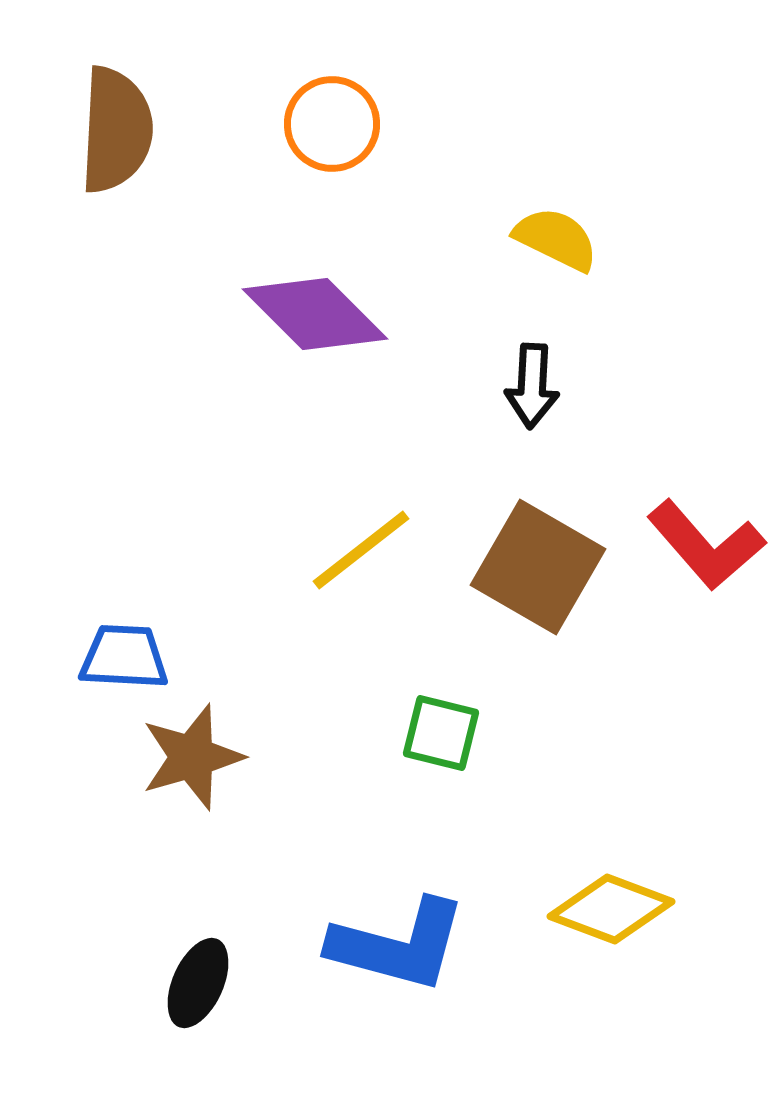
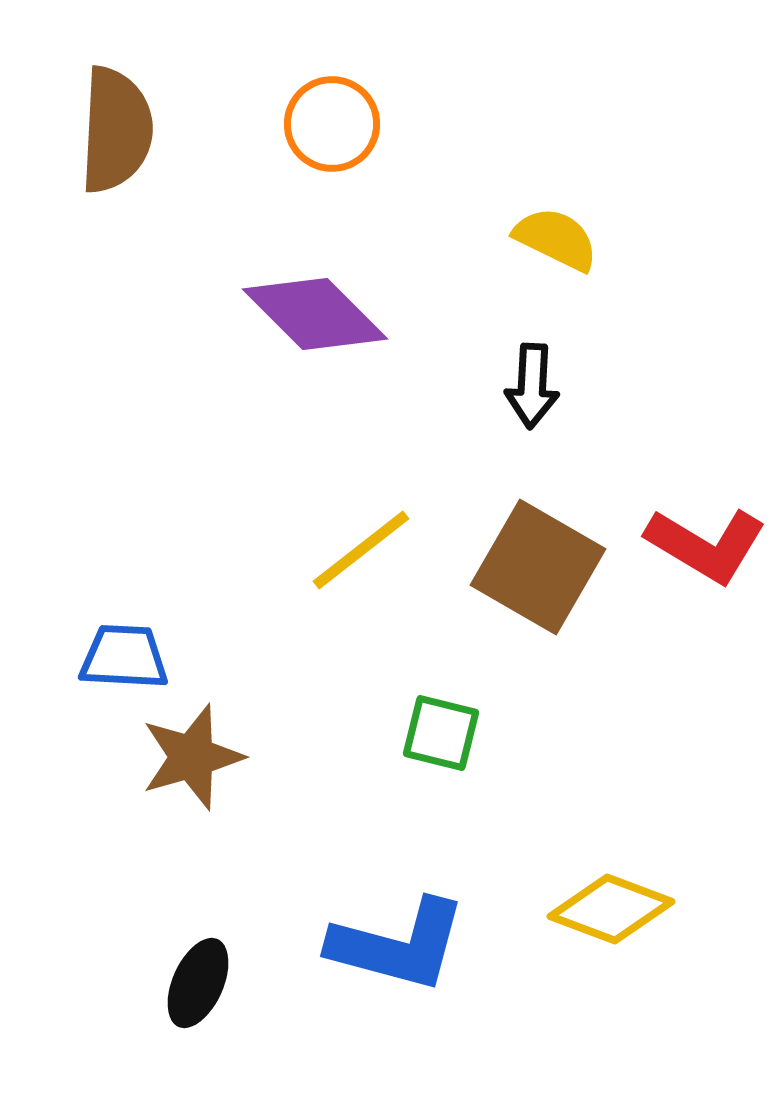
red L-shape: rotated 18 degrees counterclockwise
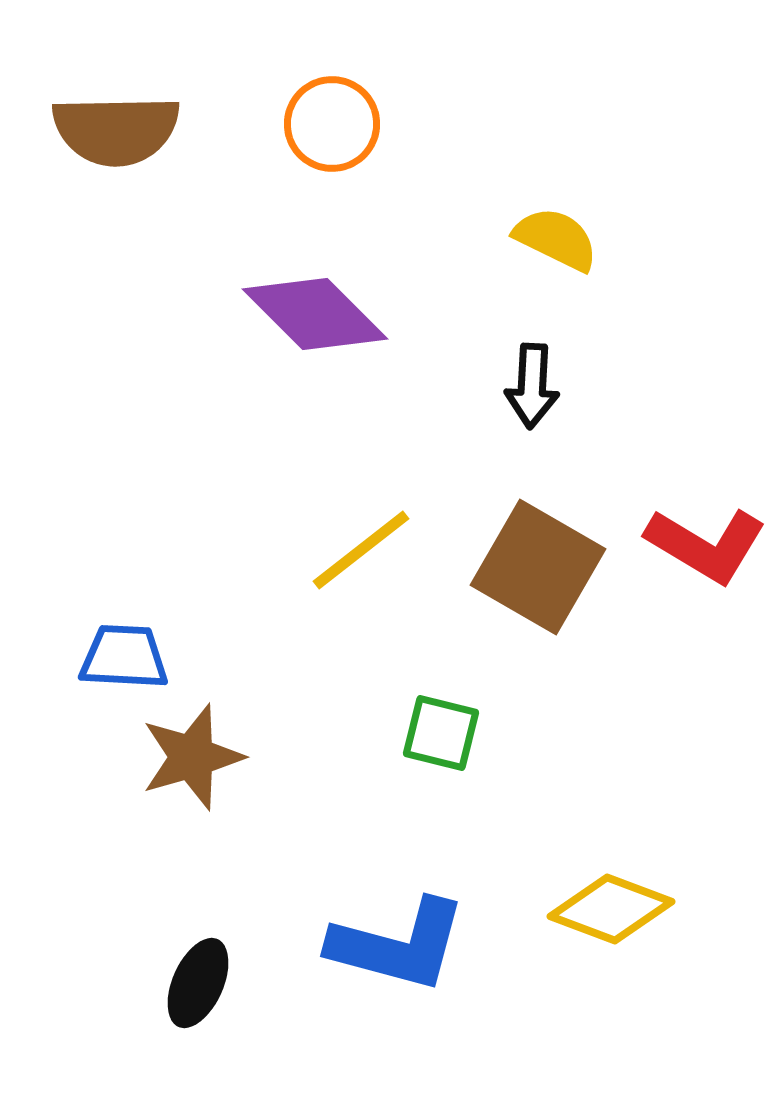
brown semicircle: rotated 86 degrees clockwise
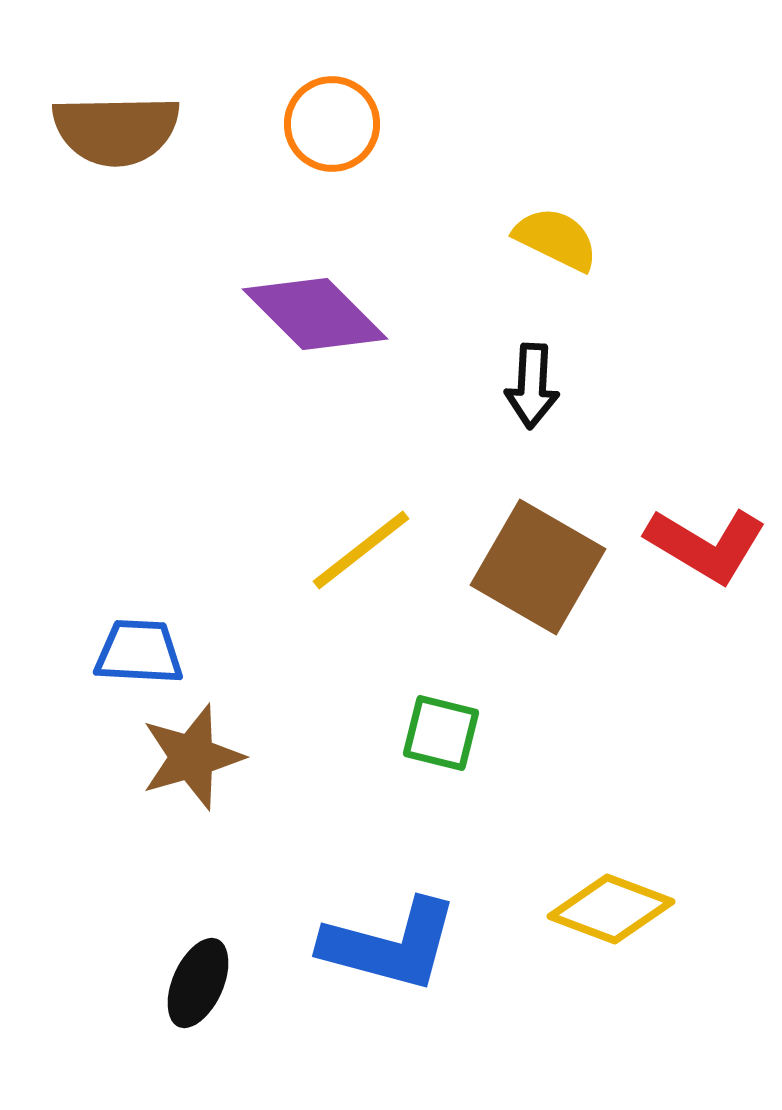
blue trapezoid: moved 15 px right, 5 px up
blue L-shape: moved 8 px left
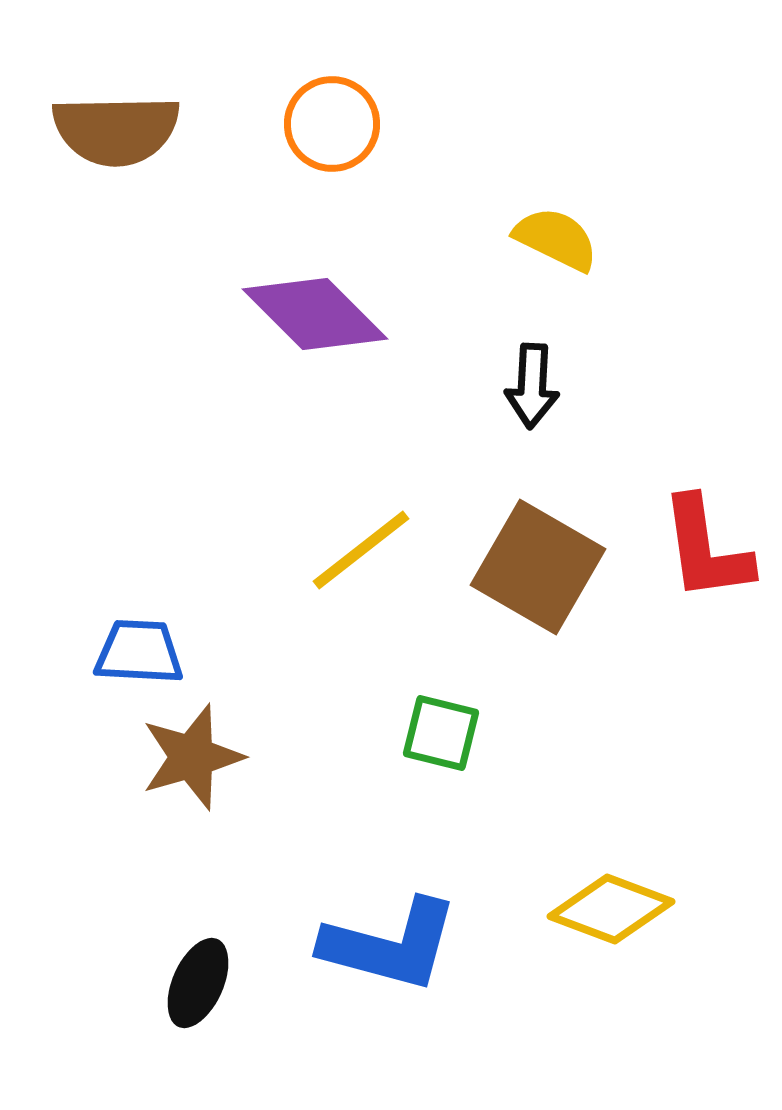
red L-shape: moved 4 px down; rotated 51 degrees clockwise
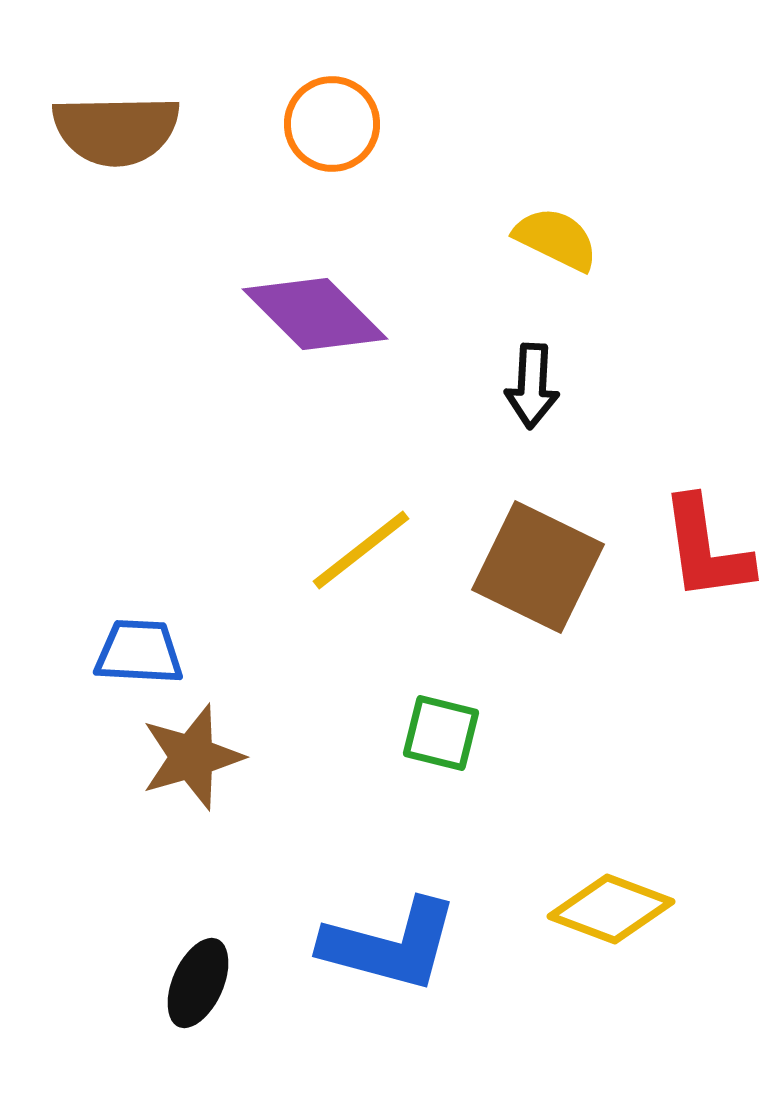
brown square: rotated 4 degrees counterclockwise
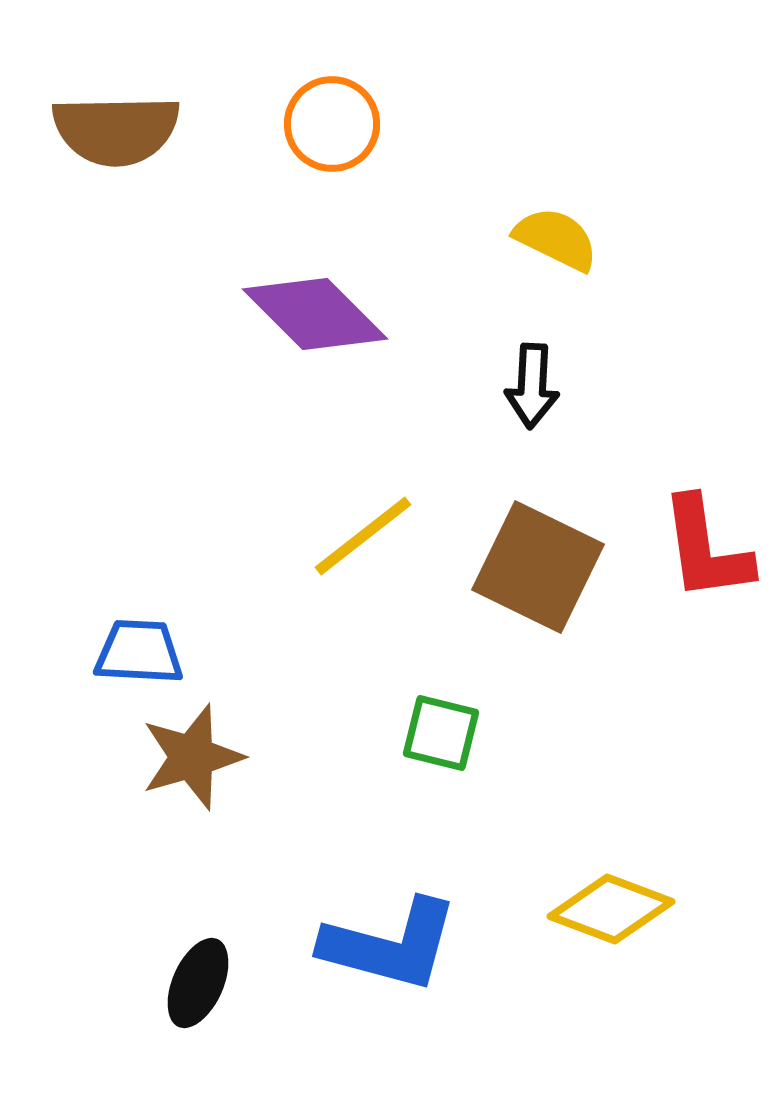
yellow line: moved 2 px right, 14 px up
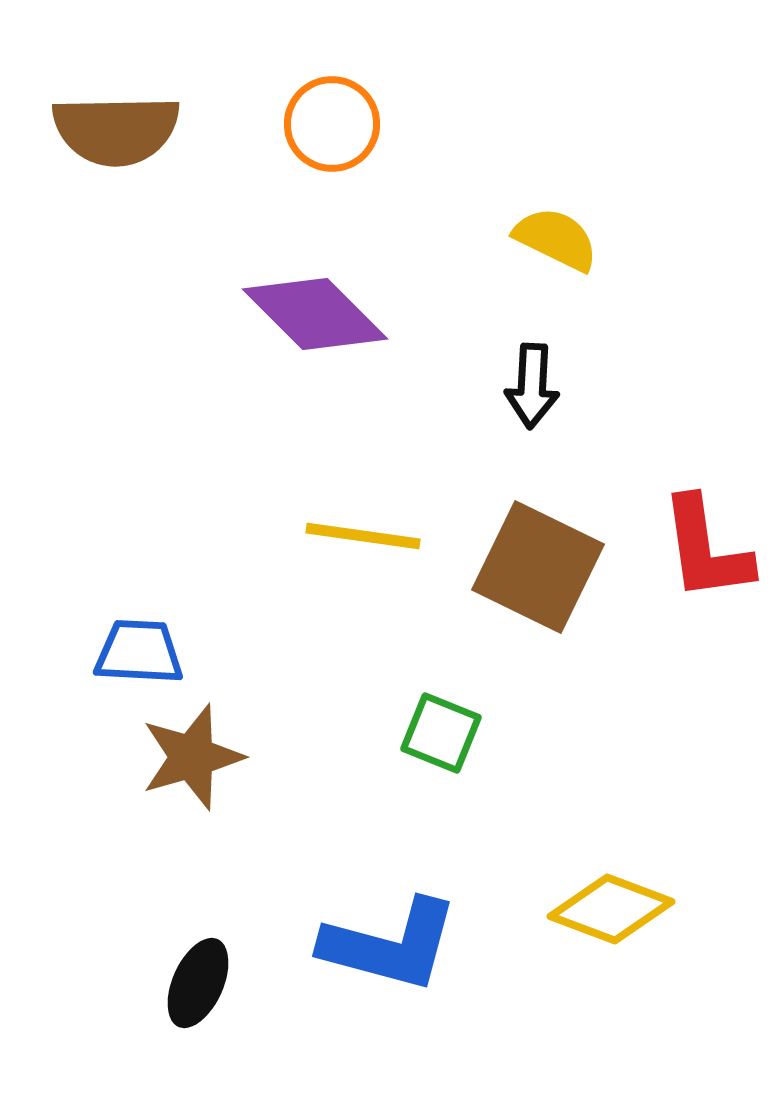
yellow line: rotated 46 degrees clockwise
green square: rotated 8 degrees clockwise
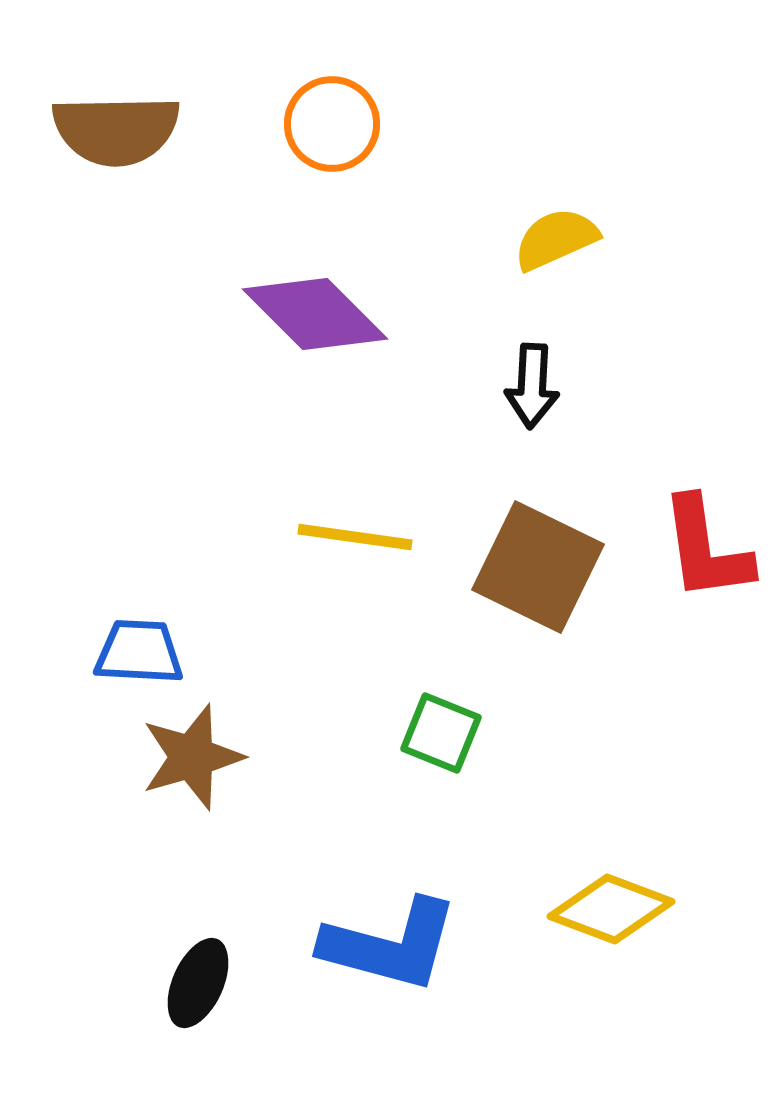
yellow semicircle: rotated 50 degrees counterclockwise
yellow line: moved 8 px left, 1 px down
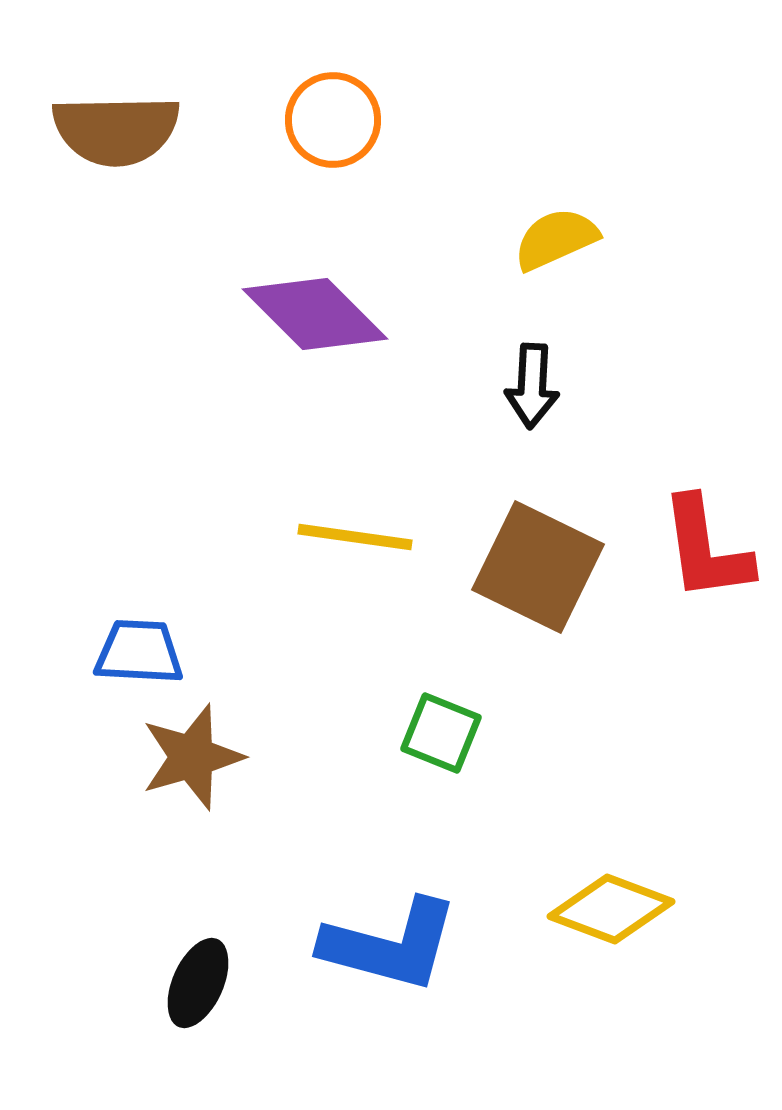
orange circle: moved 1 px right, 4 px up
